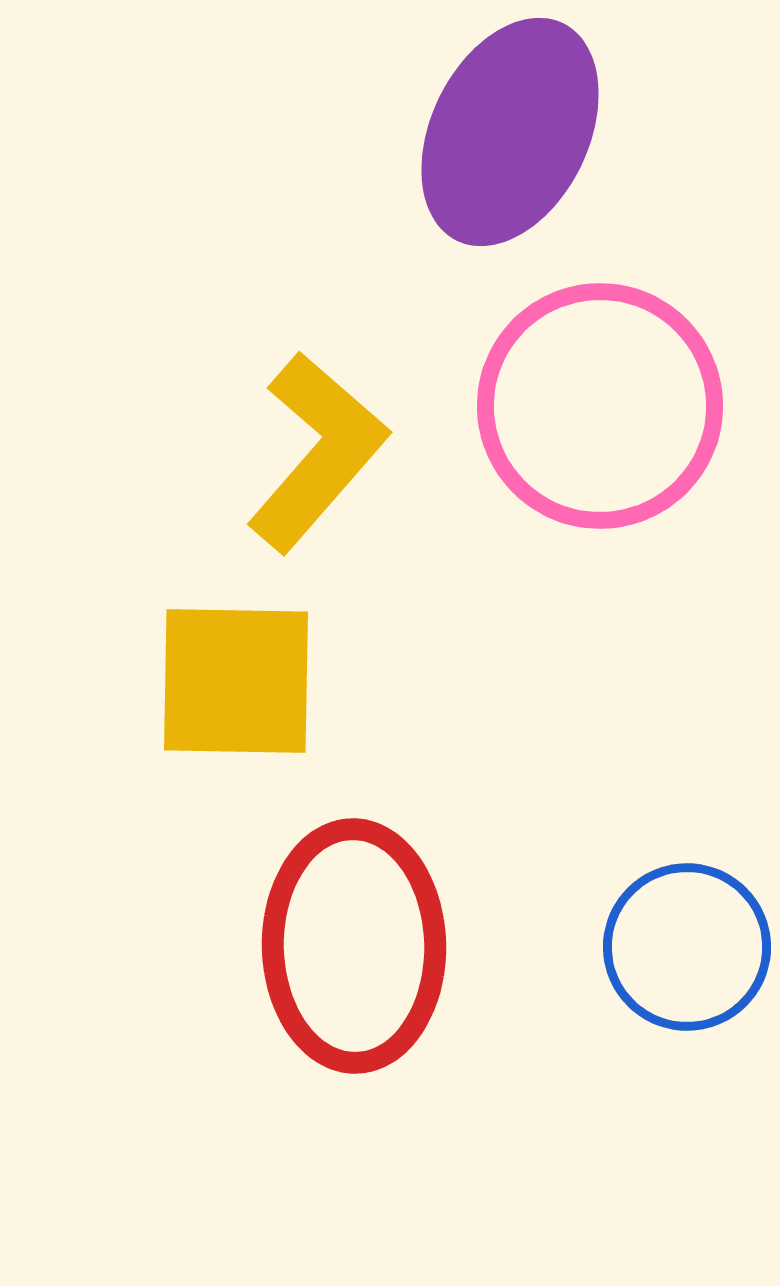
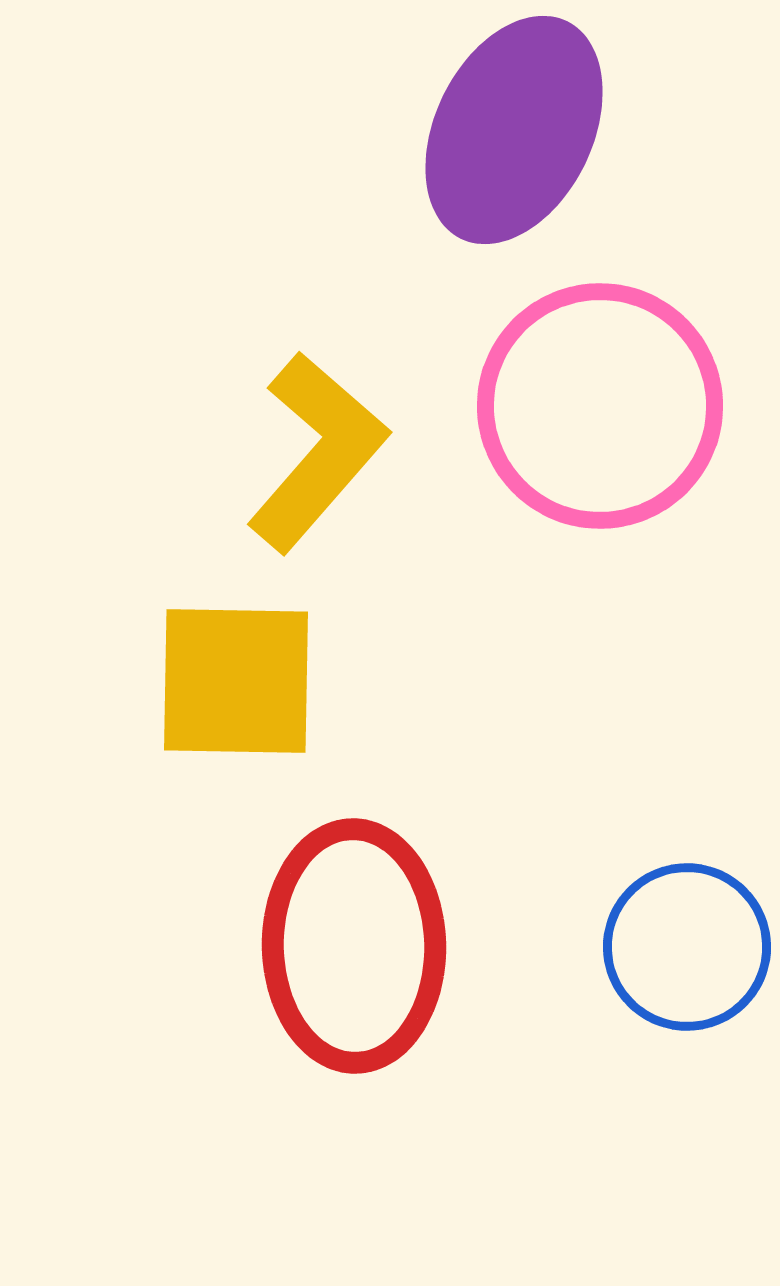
purple ellipse: moved 4 px right, 2 px up
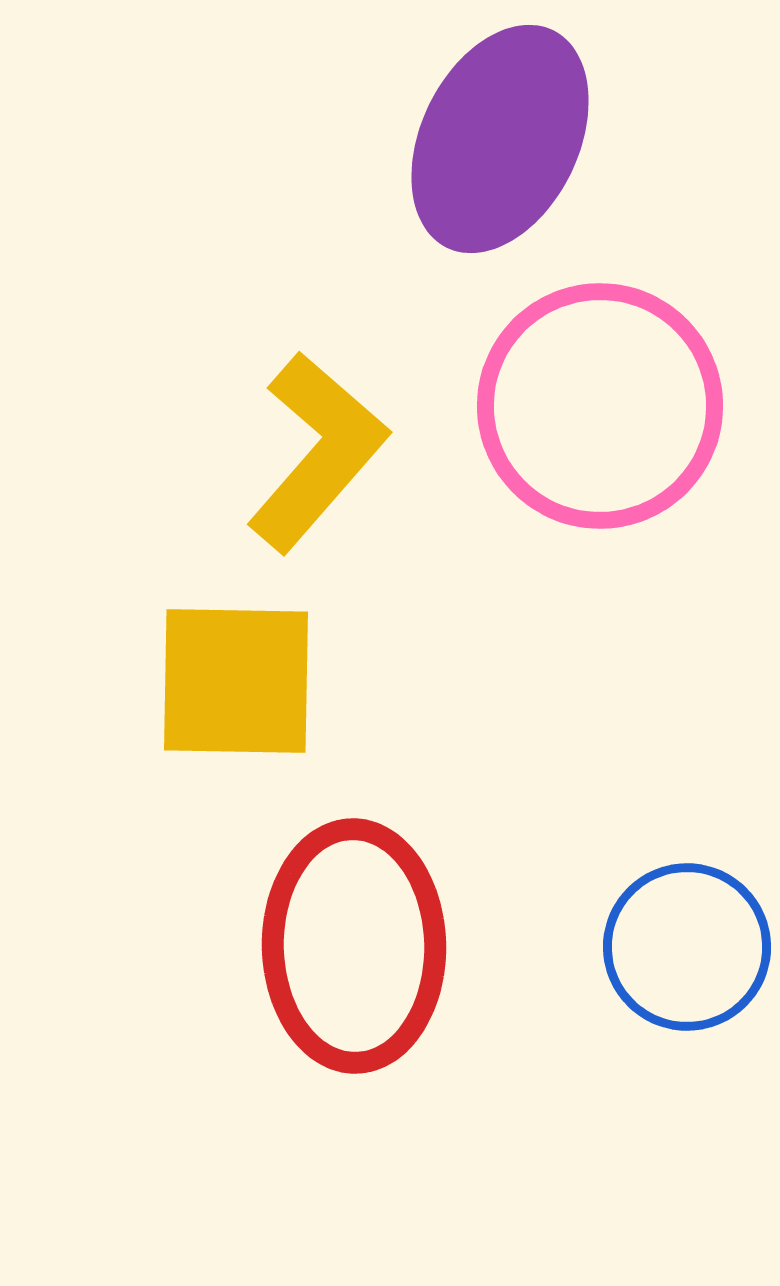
purple ellipse: moved 14 px left, 9 px down
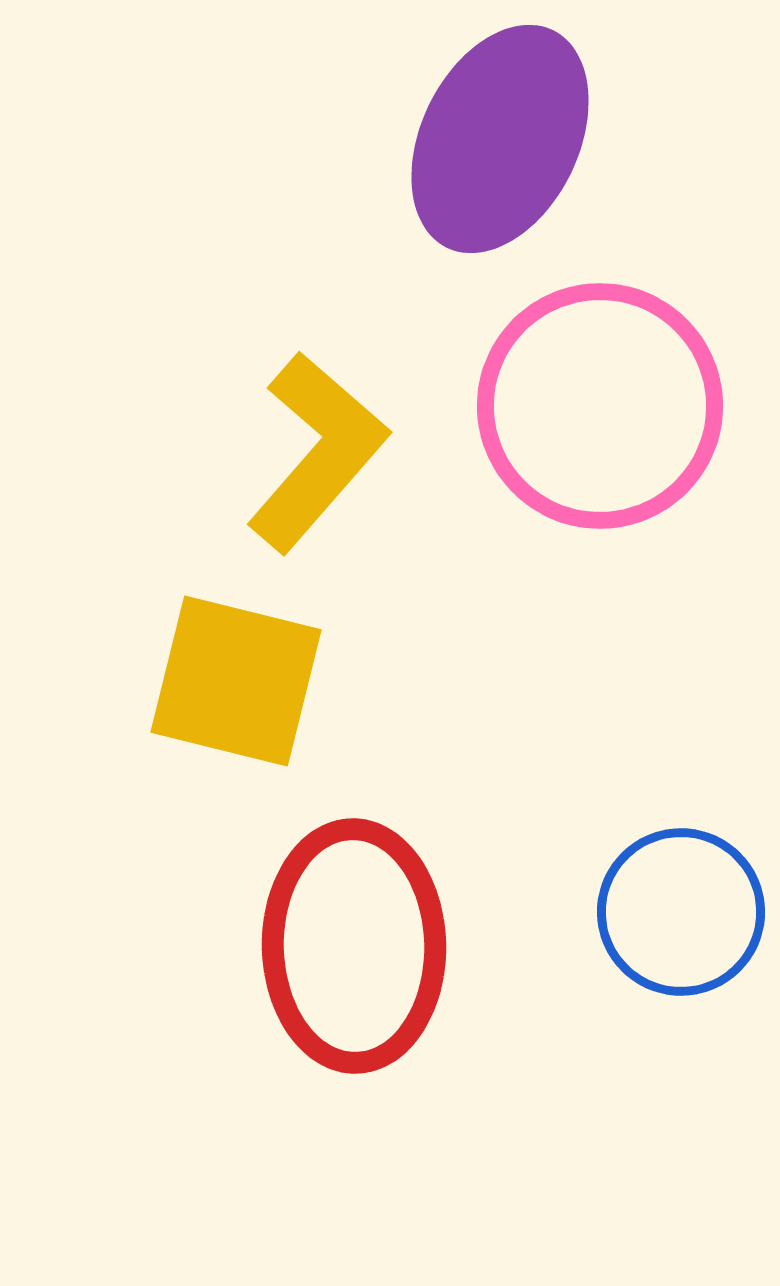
yellow square: rotated 13 degrees clockwise
blue circle: moved 6 px left, 35 px up
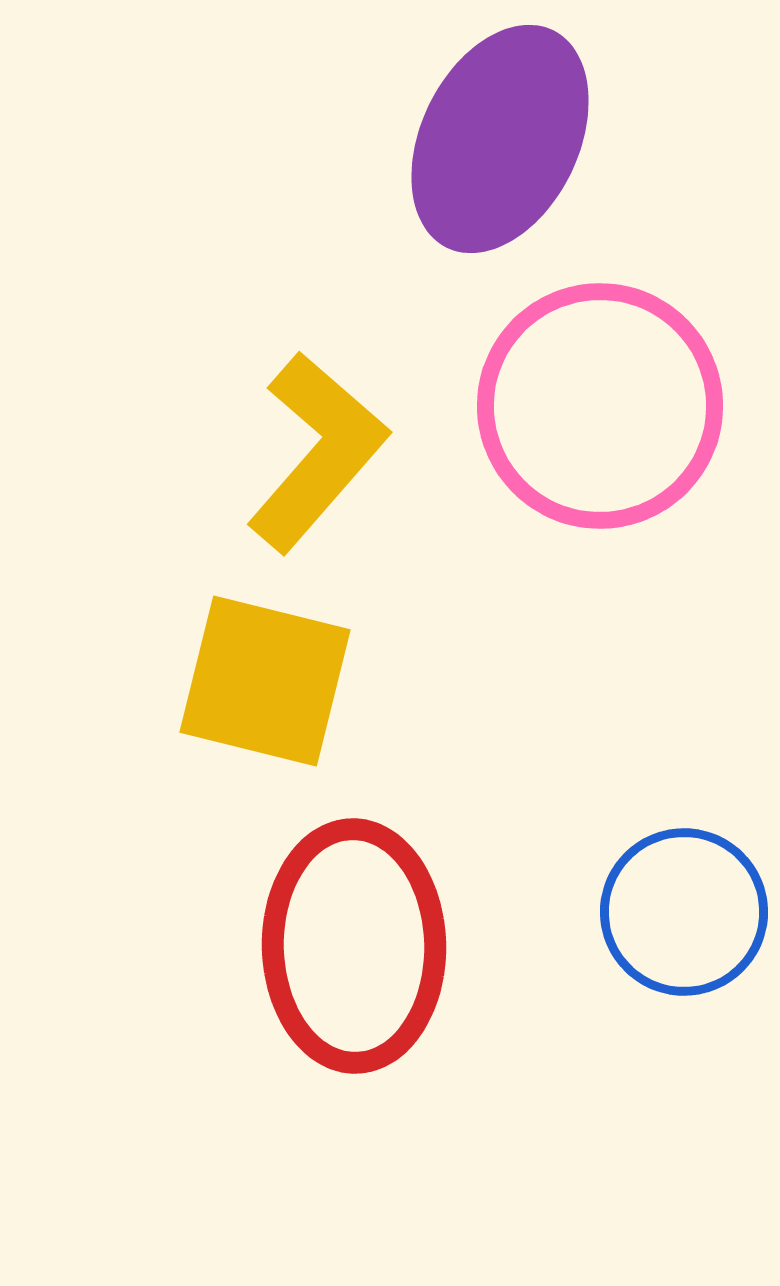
yellow square: moved 29 px right
blue circle: moved 3 px right
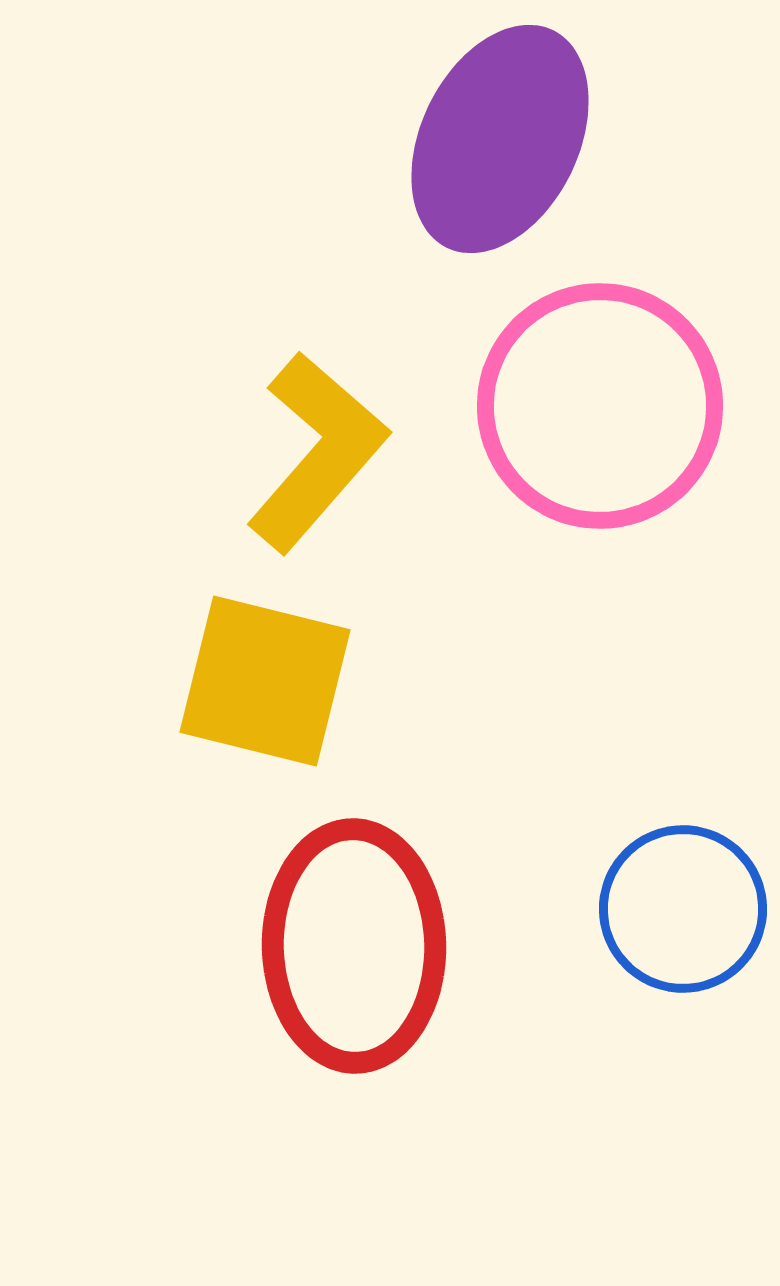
blue circle: moved 1 px left, 3 px up
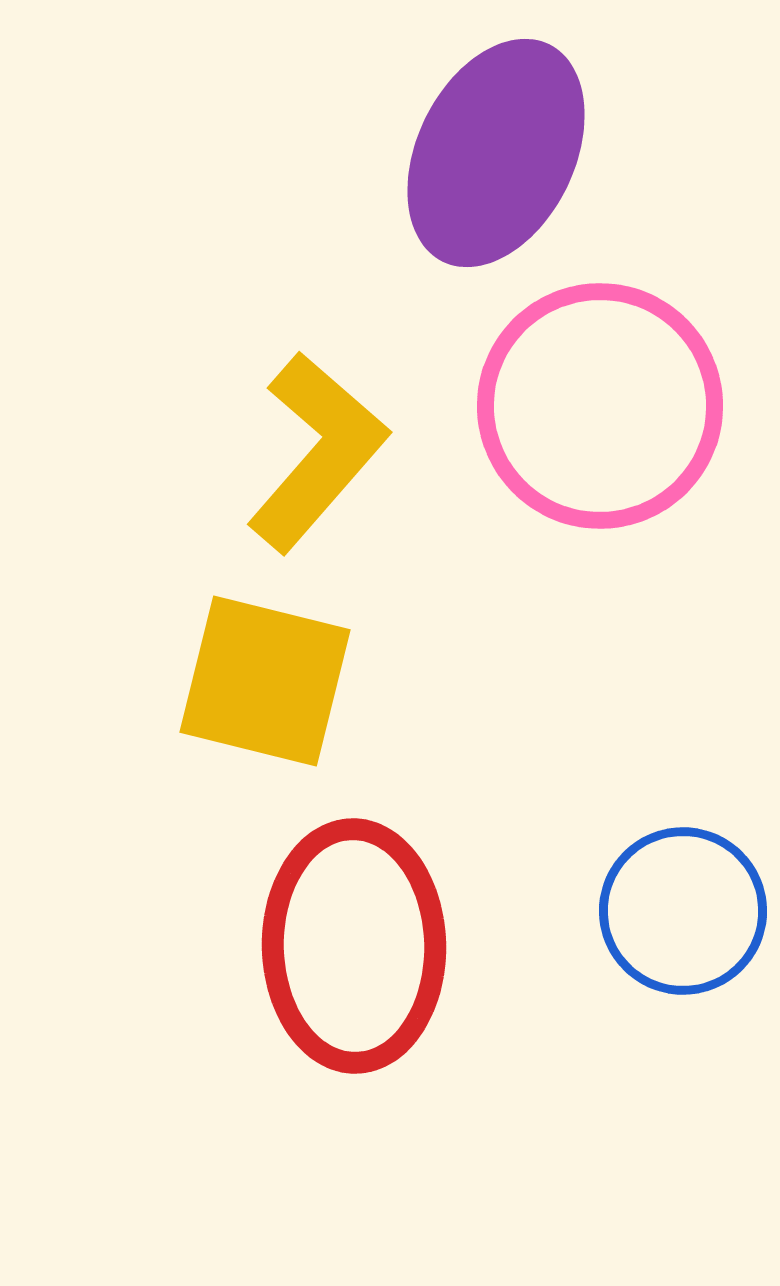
purple ellipse: moved 4 px left, 14 px down
blue circle: moved 2 px down
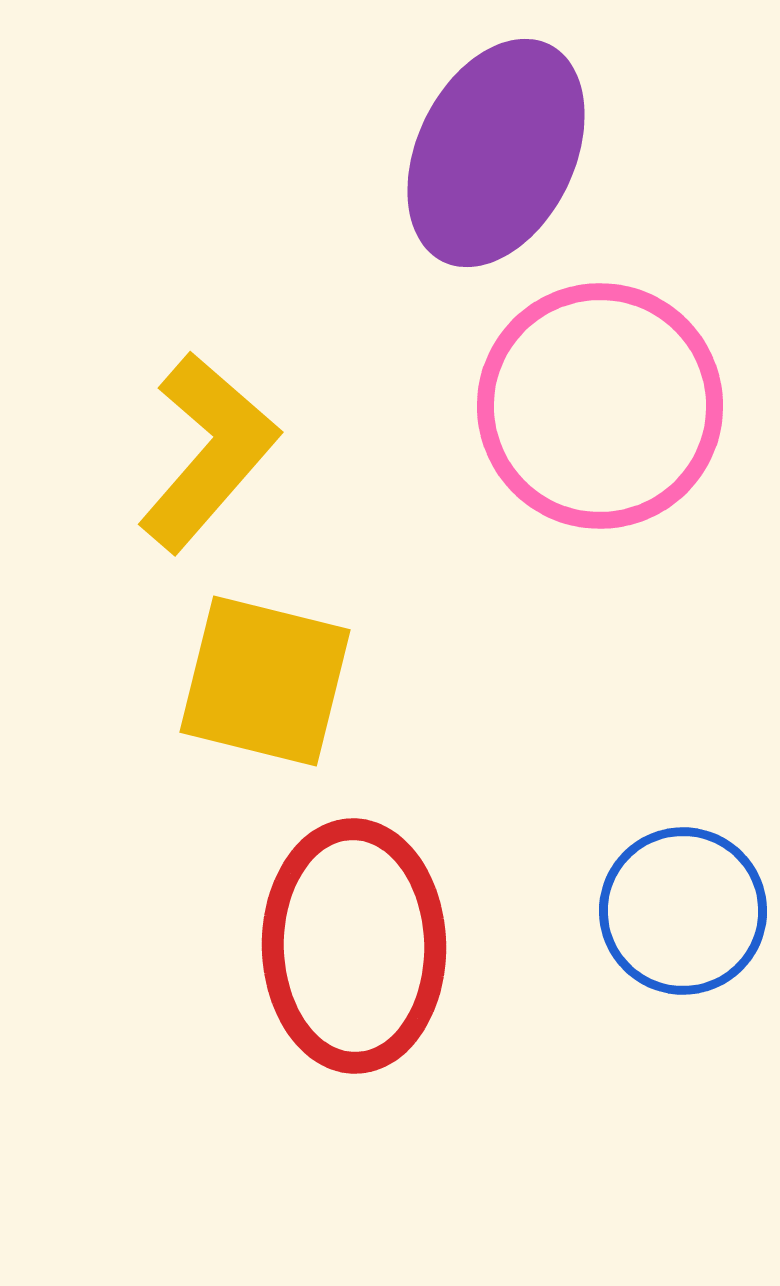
yellow L-shape: moved 109 px left
